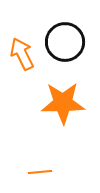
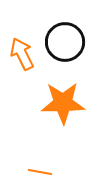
orange line: rotated 15 degrees clockwise
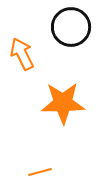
black circle: moved 6 px right, 15 px up
orange line: rotated 25 degrees counterclockwise
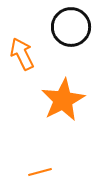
orange star: moved 3 px up; rotated 27 degrees counterclockwise
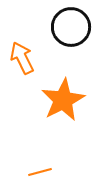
orange arrow: moved 4 px down
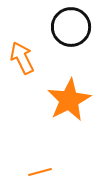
orange star: moved 6 px right
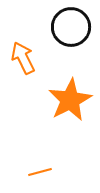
orange arrow: moved 1 px right
orange star: moved 1 px right
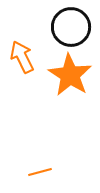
orange arrow: moved 1 px left, 1 px up
orange star: moved 25 px up; rotated 12 degrees counterclockwise
